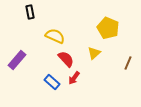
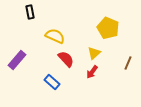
red arrow: moved 18 px right, 6 px up
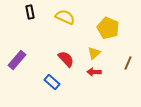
yellow semicircle: moved 10 px right, 19 px up
red arrow: moved 2 px right; rotated 56 degrees clockwise
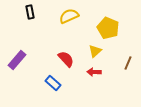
yellow semicircle: moved 4 px right, 1 px up; rotated 48 degrees counterclockwise
yellow triangle: moved 1 px right, 2 px up
blue rectangle: moved 1 px right, 1 px down
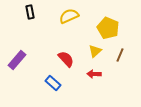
brown line: moved 8 px left, 8 px up
red arrow: moved 2 px down
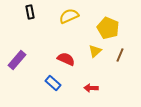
red semicircle: rotated 24 degrees counterclockwise
red arrow: moved 3 px left, 14 px down
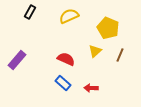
black rectangle: rotated 40 degrees clockwise
blue rectangle: moved 10 px right
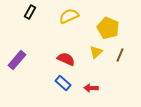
yellow triangle: moved 1 px right, 1 px down
